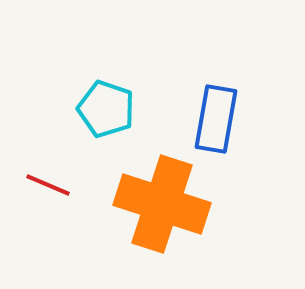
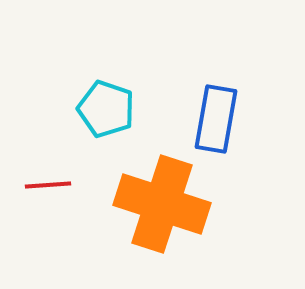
red line: rotated 27 degrees counterclockwise
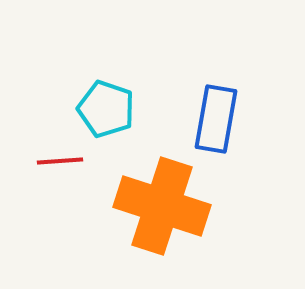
red line: moved 12 px right, 24 px up
orange cross: moved 2 px down
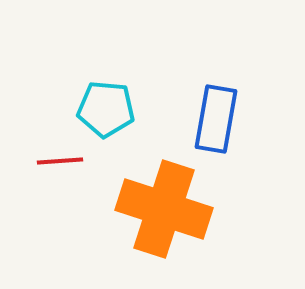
cyan pentagon: rotated 14 degrees counterclockwise
orange cross: moved 2 px right, 3 px down
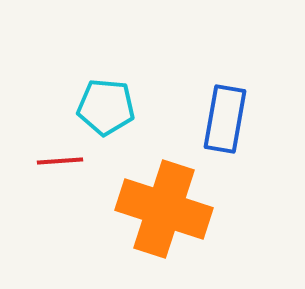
cyan pentagon: moved 2 px up
blue rectangle: moved 9 px right
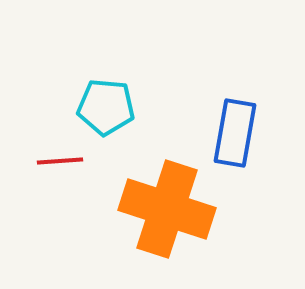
blue rectangle: moved 10 px right, 14 px down
orange cross: moved 3 px right
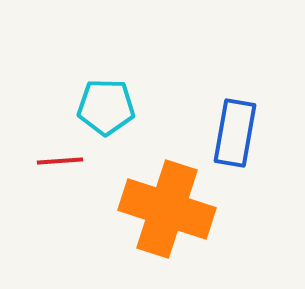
cyan pentagon: rotated 4 degrees counterclockwise
